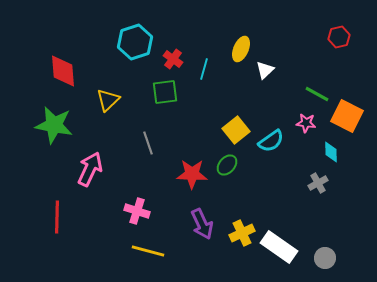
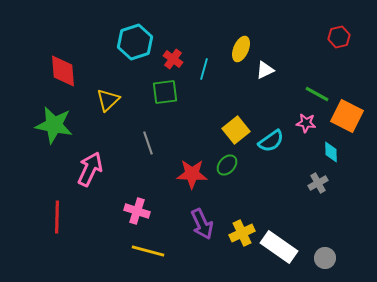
white triangle: rotated 18 degrees clockwise
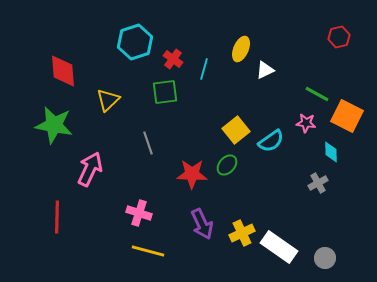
pink cross: moved 2 px right, 2 px down
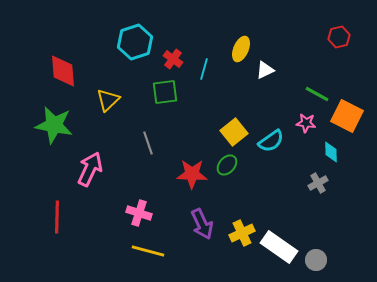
yellow square: moved 2 px left, 2 px down
gray circle: moved 9 px left, 2 px down
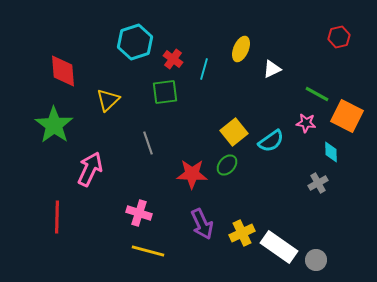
white triangle: moved 7 px right, 1 px up
green star: rotated 24 degrees clockwise
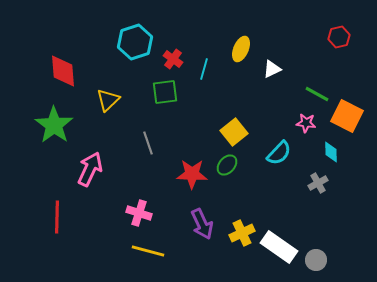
cyan semicircle: moved 8 px right, 12 px down; rotated 12 degrees counterclockwise
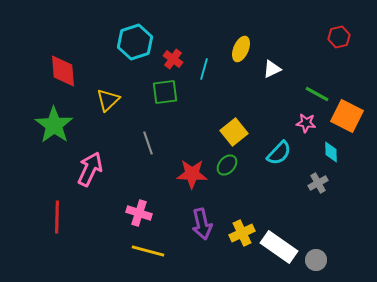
purple arrow: rotated 12 degrees clockwise
